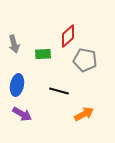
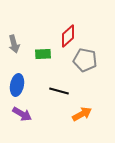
orange arrow: moved 2 px left
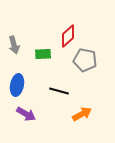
gray arrow: moved 1 px down
purple arrow: moved 4 px right
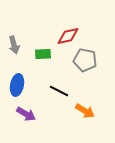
red diamond: rotated 30 degrees clockwise
black line: rotated 12 degrees clockwise
orange arrow: moved 3 px right, 3 px up; rotated 60 degrees clockwise
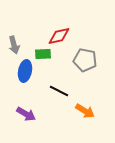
red diamond: moved 9 px left
blue ellipse: moved 8 px right, 14 px up
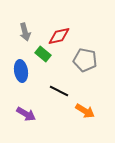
gray arrow: moved 11 px right, 13 px up
green rectangle: rotated 42 degrees clockwise
blue ellipse: moved 4 px left; rotated 20 degrees counterclockwise
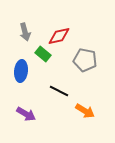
blue ellipse: rotated 15 degrees clockwise
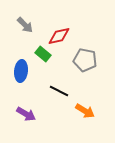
gray arrow: moved 7 px up; rotated 30 degrees counterclockwise
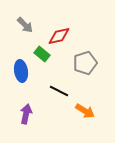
green rectangle: moved 1 px left
gray pentagon: moved 3 px down; rotated 30 degrees counterclockwise
blue ellipse: rotated 15 degrees counterclockwise
purple arrow: rotated 108 degrees counterclockwise
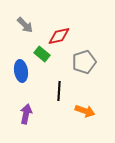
gray pentagon: moved 1 px left, 1 px up
black line: rotated 66 degrees clockwise
orange arrow: rotated 12 degrees counterclockwise
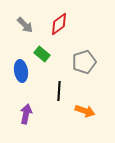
red diamond: moved 12 px up; rotated 25 degrees counterclockwise
